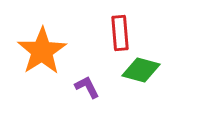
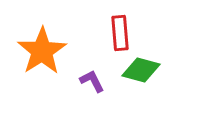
purple L-shape: moved 5 px right, 6 px up
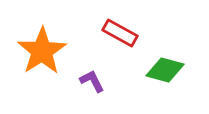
red rectangle: rotated 56 degrees counterclockwise
green diamond: moved 24 px right
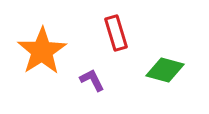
red rectangle: moved 4 px left; rotated 44 degrees clockwise
purple L-shape: moved 1 px up
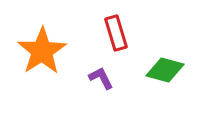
purple L-shape: moved 9 px right, 2 px up
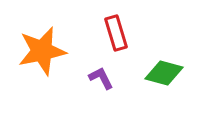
orange star: rotated 21 degrees clockwise
green diamond: moved 1 px left, 3 px down
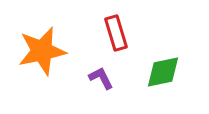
green diamond: moved 1 px left, 1 px up; rotated 27 degrees counterclockwise
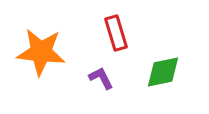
orange star: moved 1 px left, 1 px down; rotated 18 degrees clockwise
